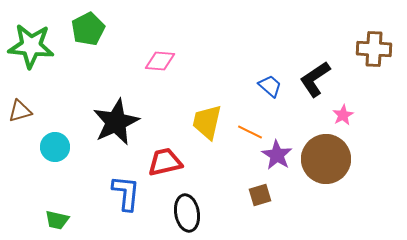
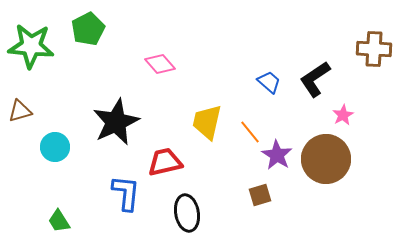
pink diamond: moved 3 px down; rotated 44 degrees clockwise
blue trapezoid: moved 1 px left, 4 px up
orange line: rotated 25 degrees clockwise
green trapezoid: moved 2 px right, 1 px down; rotated 45 degrees clockwise
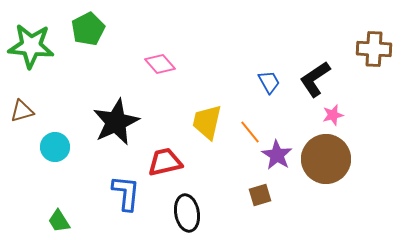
blue trapezoid: rotated 20 degrees clockwise
brown triangle: moved 2 px right
pink star: moved 10 px left; rotated 15 degrees clockwise
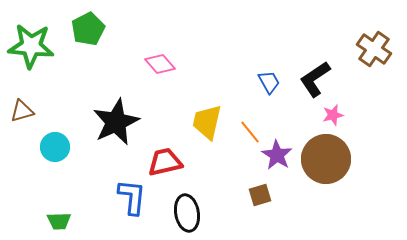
brown cross: rotated 32 degrees clockwise
blue L-shape: moved 6 px right, 4 px down
green trapezoid: rotated 60 degrees counterclockwise
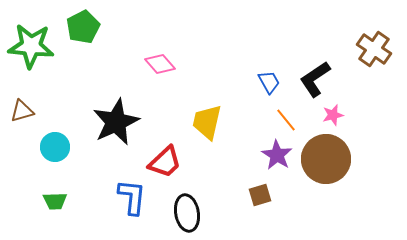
green pentagon: moved 5 px left, 2 px up
orange line: moved 36 px right, 12 px up
red trapezoid: rotated 150 degrees clockwise
green trapezoid: moved 4 px left, 20 px up
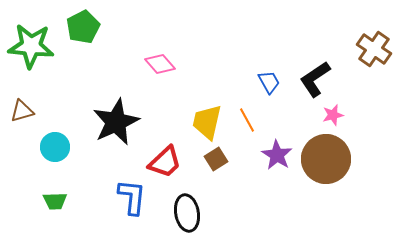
orange line: moved 39 px left; rotated 10 degrees clockwise
brown square: moved 44 px left, 36 px up; rotated 15 degrees counterclockwise
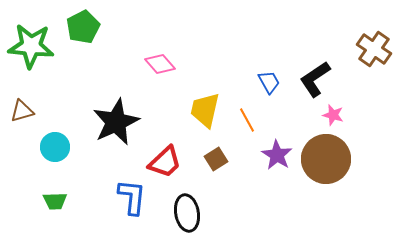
pink star: rotated 30 degrees clockwise
yellow trapezoid: moved 2 px left, 12 px up
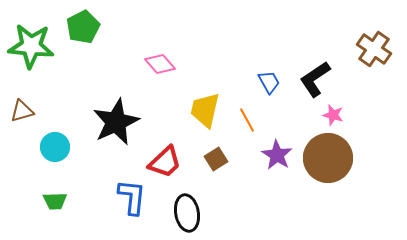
brown circle: moved 2 px right, 1 px up
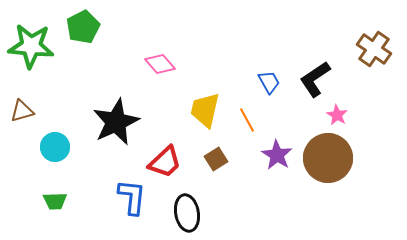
pink star: moved 4 px right; rotated 15 degrees clockwise
